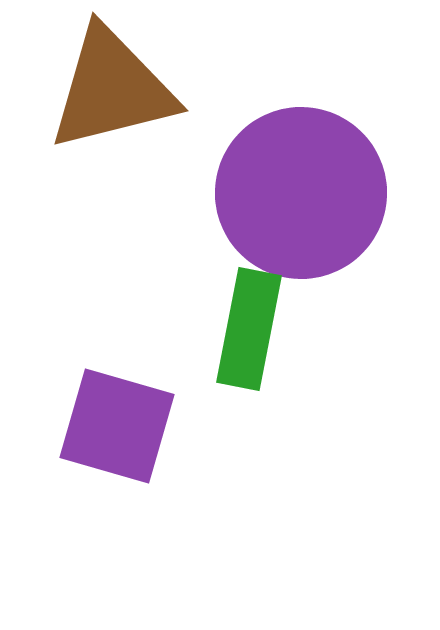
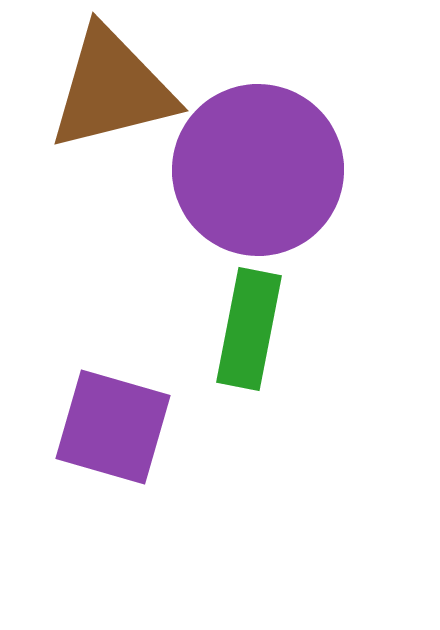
purple circle: moved 43 px left, 23 px up
purple square: moved 4 px left, 1 px down
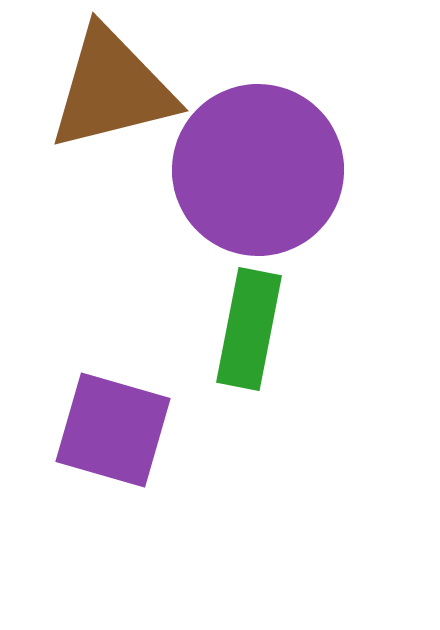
purple square: moved 3 px down
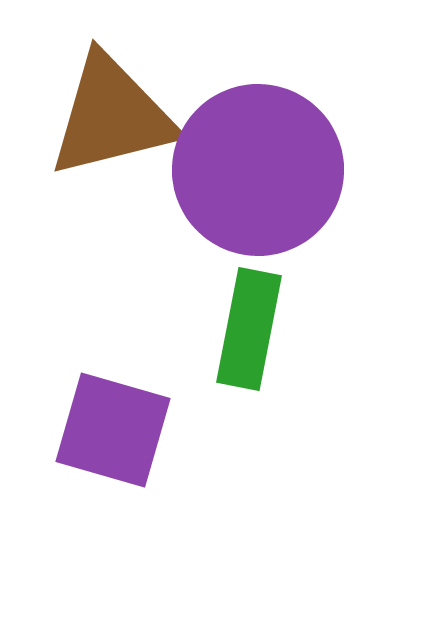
brown triangle: moved 27 px down
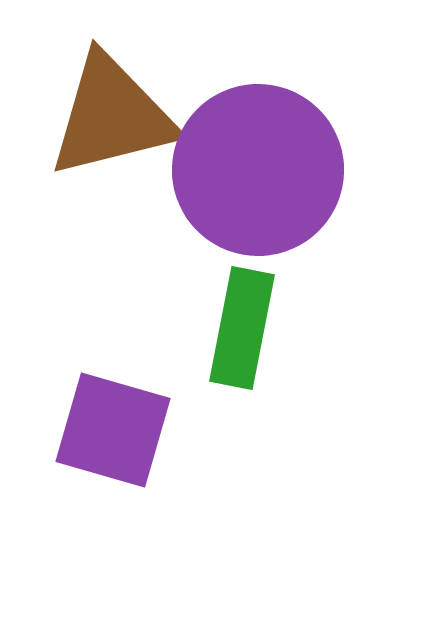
green rectangle: moved 7 px left, 1 px up
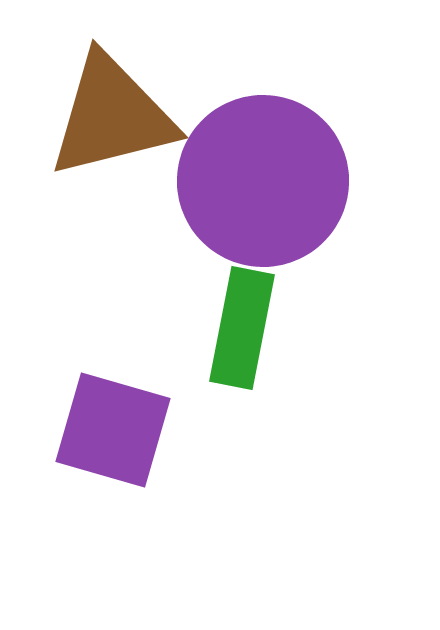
purple circle: moved 5 px right, 11 px down
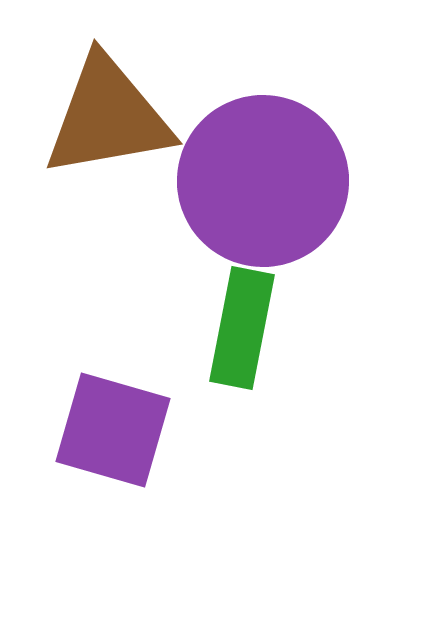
brown triangle: moved 4 px left, 1 px down; rotated 4 degrees clockwise
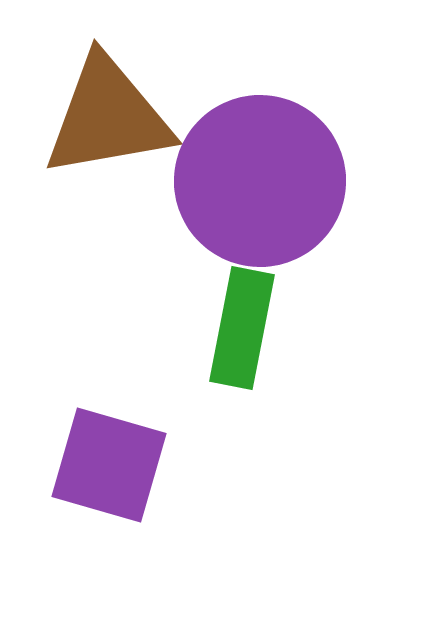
purple circle: moved 3 px left
purple square: moved 4 px left, 35 px down
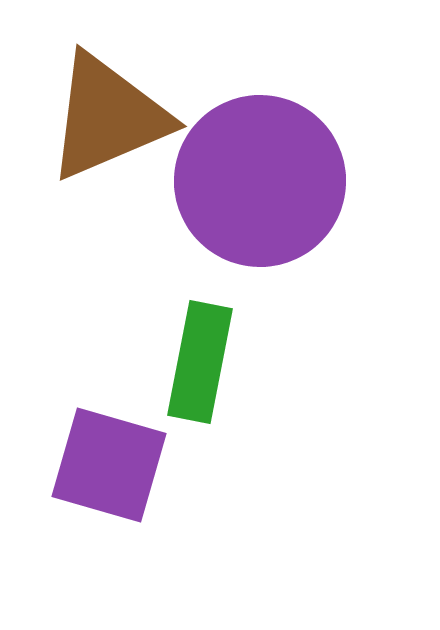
brown triangle: rotated 13 degrees counterclockwise
green rectangle: moved 42 px left, 34 px down
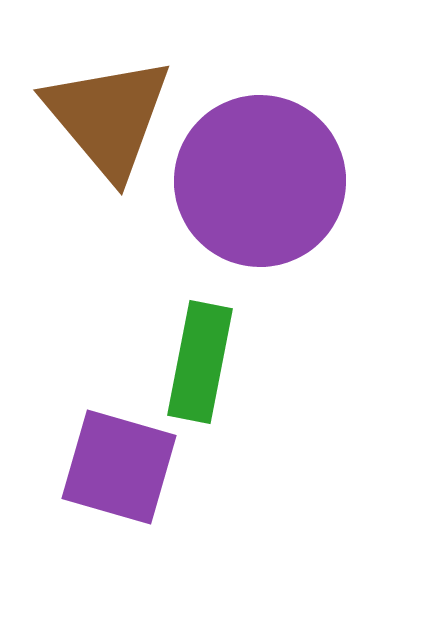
brown triangle: rotated 47 degrees counterclockwise
purple square: moved 10 px right, 2 px down
